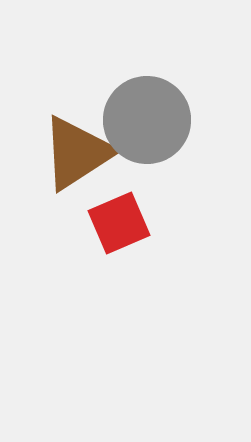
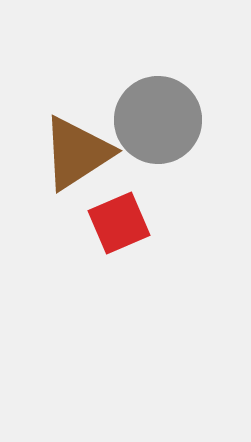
gray circle: moved 11 px right
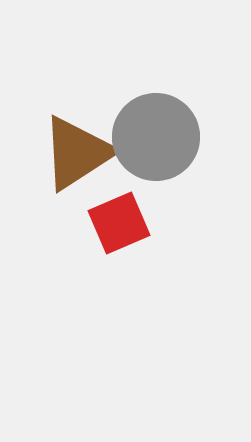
gray circle: moved 2 px left, 17 px down
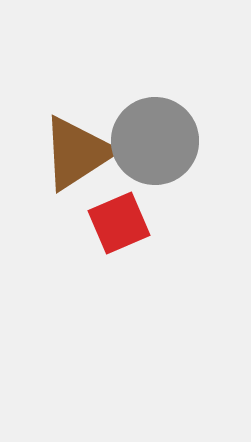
gray circle: moved 1 px left, 4 px down
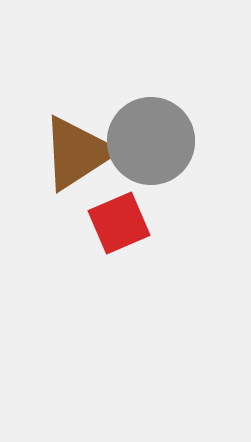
gray circle: moved 4 px left
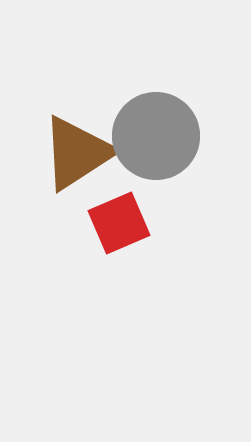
gray circle: moved 5 px right, 5 px up
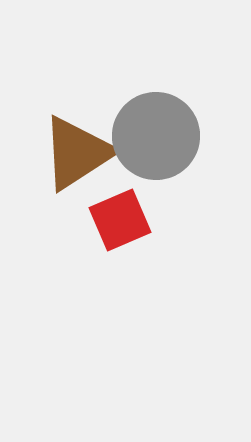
red square: moved 1 px right, 3 px up
